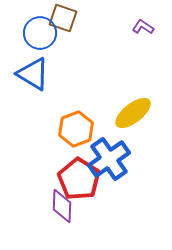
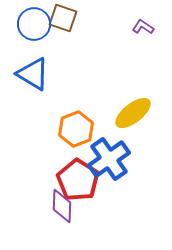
blue circle: moved 6 px left, 9 px up
red pentagon: moved 1 px left, 1 px down
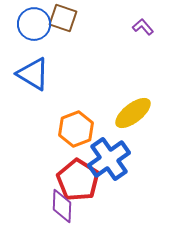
purple L-shape: rotated 15 degrees clockwise
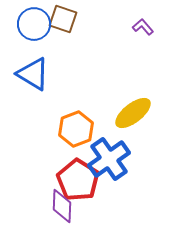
brown square: moved 1 px down
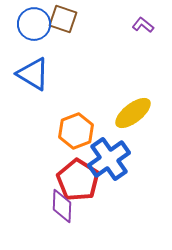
purple L-shape: moved 2 px up; rotated 10 degrees counterclockwise
orange hexagon: moved 2 px down
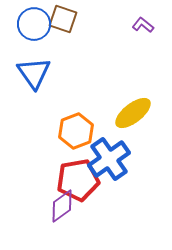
blue triangle: moved 1 px right, 1 px up; rotated 24 degrees clockwise
red pentagon: rotated 30 degrees clockwise
purple diamond: rotated 52 degrees clockwise
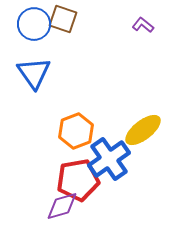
yellow ellipse: moved 10 px right, 17 px down
purple diamond: rotated 20 degrees clockwise
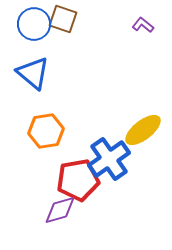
blue triangle: moved 1 px left; rotated 15 degrees counterclockwise
orange hexagon: moved 30 px left; rotated 12 degrees clockwise
purple diamond: moved 2 px left, 4 px down
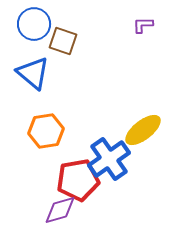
brown square: moved 22 px down
purple L-shape: rotated 40 degrees counterclockwise
